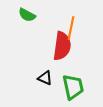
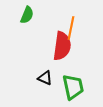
green semicircle: rotated 96 degrees counterclockwise
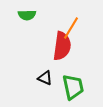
green semicircle: rotated 66 degrees clockwise
orange line: rotated 20 degrees clockwise
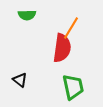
red semicircle: moved 2 px down
black triangle: moved 25 px left, 2 px down; rotated 14 degrees clockwise
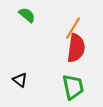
green semicircle: rotated 138 degrees counterclockwise
orange line: moved 2 px right
red semicircle: moved 14 px right
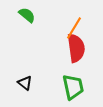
orange line: moved 1 px right
red semicircle: rotated 16 degrees counterclockwise
black triangle: moved 5 px right, 3 px down
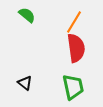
orange line: moved 6 px up
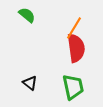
orange line: moved 6 px down
black triangle: moved 5 px right
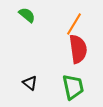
orange line: moved 4 px up
red semicircle: moved 2 px right, 1 px down
